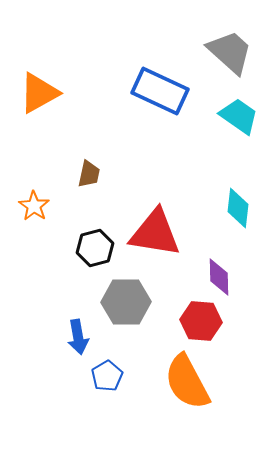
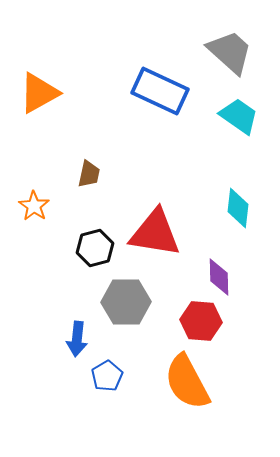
blue arrow: moved 1 px left, 2 px down; rotated 16 degrees clockwise
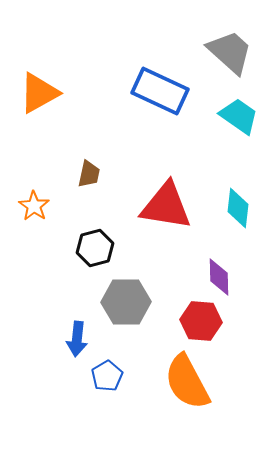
red triangle: moved 11 px right, 27 px up
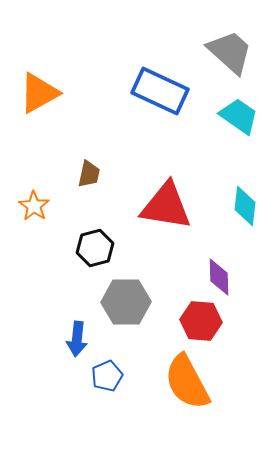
cyan diamond: moved 7 px right, 2 px up
blue pentagon: rotated 8 degrees clockwise
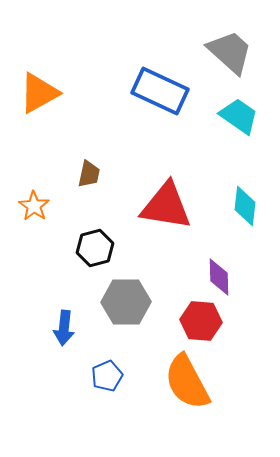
blue arrow: moved 13 px left, 11 px up
